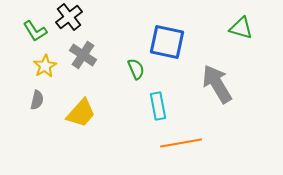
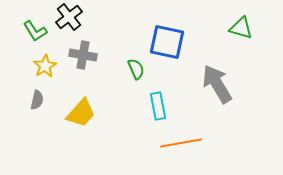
gray cross: rotated 24 degrees counterclockwise
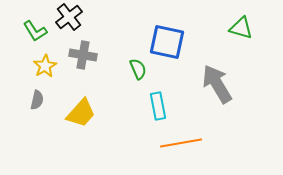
green semicircle: moved 2 px right
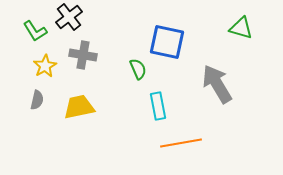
yellow trapezoid: moved 2 px left, 6 px up; rotated 144 degrees counterclockwise
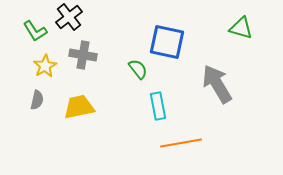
green semicircle: rotated 15 degrees counterclockwise
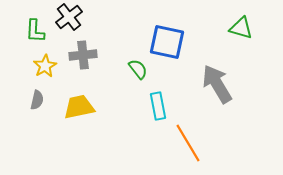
green L-shape: rotated 35 degrees clockwise
gray cross: rotated 16 degrees counterclockwise
orange line: moved 7 px right; rotated 69 degrees clockwise
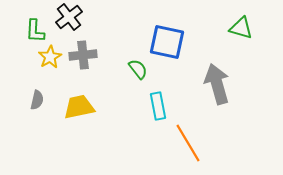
yellow star: moved 5 px right, 9 px up
gray arrow: rotated 15 degrees clockwise
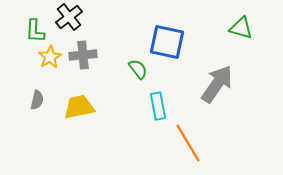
gray arrow: rotated 51 degrees clockwise
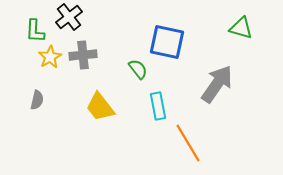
yellow trapezoid: moved 21 px right; rotated 116 degrees counterclockwise
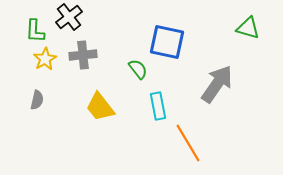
green triangle: moved 7 px right
yellow star: moved 5 px left, 2 px down
